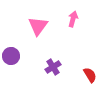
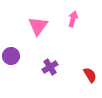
purple cross: moved 3 px left
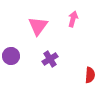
purple cross: moved 8 px up
red semicircle: rotated 35 degrees clockwise
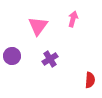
purple circle: moved 1 px right
red semicircle: moved 5 px down
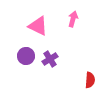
pink triangle: rotated 40 degrees counterclockwise
purple circle: moved 14 px right
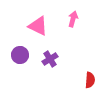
purple circle: moved 6 px left, 1 px up
